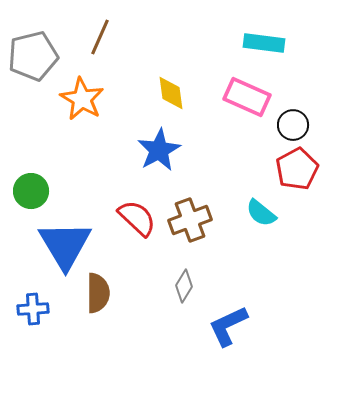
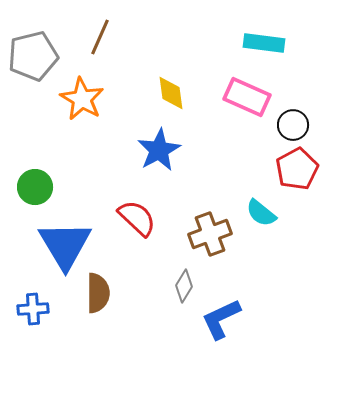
green circle: moved 4 px right, 4 px up
brown cross: moved 20 px right, 14 px down
blue L-shape: moved 7 px left, 7 px up
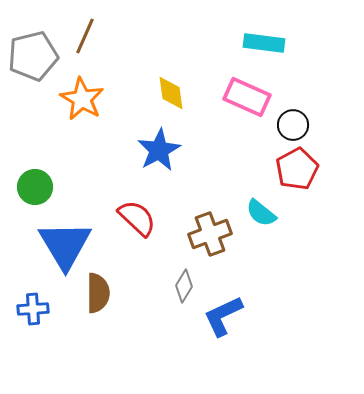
brown line: moved 15 px left, 1 px up
blue L-shape: moved 2 px right, 3 px up
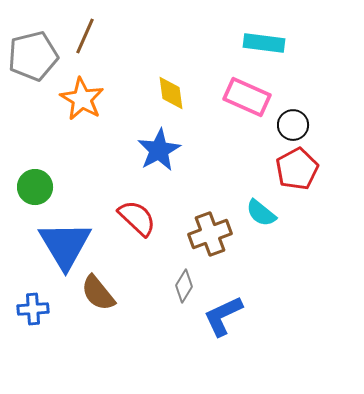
brown semicircle: rotated 141 degrees clockwise
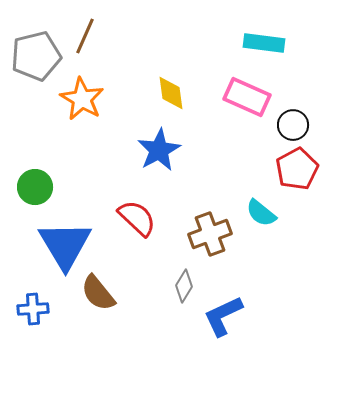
gray pentagon: moved 3 px right
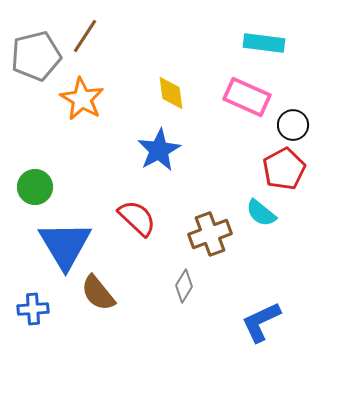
brown line: rotated 9 degrees clockwise
red pentagon: moved 13 px left
blue L-shape: moved 38 px right, 6 px down
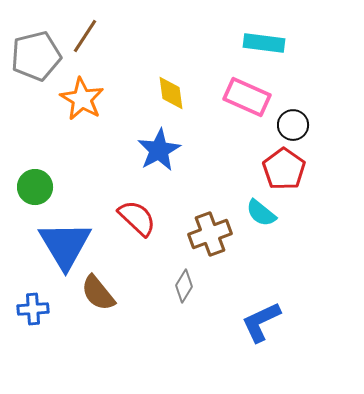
red pentagon: rotated 9 degrees counterclockwise
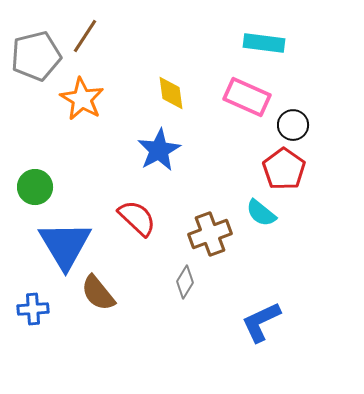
gray diamond: moved 1 px right, 4 px up
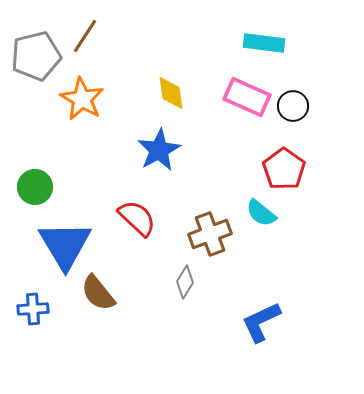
black circle: moved 19 px up
